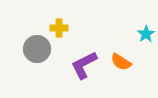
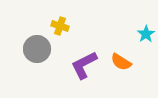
yellow cross: moved 1 px right, 2 px up; rotated 18 degrees clockwise
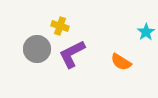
cyan star: moved 2 px up
purple L-shape: moved 12 px left, 11 px up
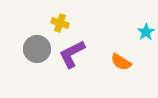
yellow cross: moved 3 px up
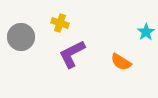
gray circle: moved 16 px left, 12 px up
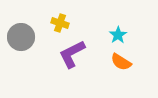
cyan star: moved 28 px left, 3 px down
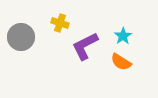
cyan star: moved 5 px right, 1 px down
purple L-shape: moved 13 px right, 8 px up
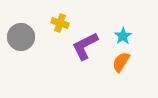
orange semicircle: rotated 90 degrees clockwise
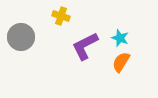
yellow cross: moved 1 px right, 7 px up
cyan star: moved 3 px left, 2 px down; rotated 18 degrees counterclockwise
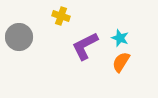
gray circle: moved 2 px left
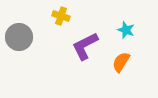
cyan star: moved 6 px right, 8 px up
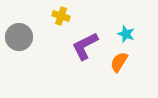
cyan star: moved 4 px down
orange semicircle: moved 2 px left
